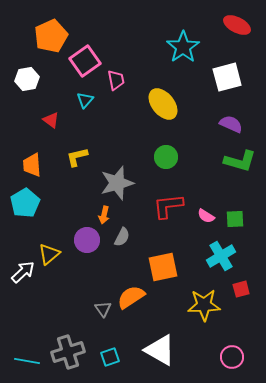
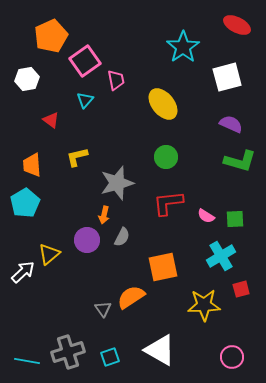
red L-shape: moved 3 px up
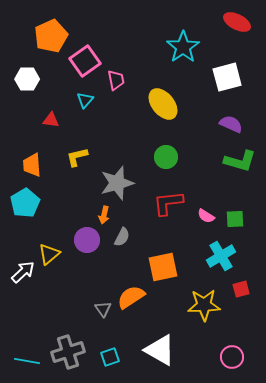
red ellipse: moved 3 px up
white hexagon: rotated 10 degrees clockwise
red triangle: rotated 30 degrees counterclockwise
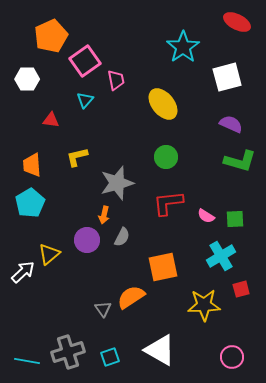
cyan pentagon: moved 5 px right
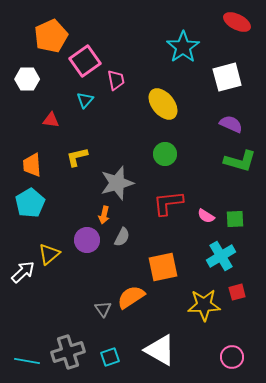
green circle: moved 1 px left, 3 px up
red square: moved 4 px left, 3 px down
